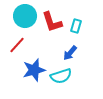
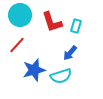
cyan circle: moved 5 px left, 1 px up
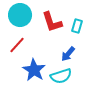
cyan rectangle: moved 1 px right
blue arrow: moved 2 px left, 1 px down
blue star: rotated 25 degrees counterclockwise
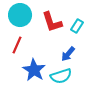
cyan rectangle: rotated 16 degrees clockwise
red line: rotated 18 degrees counterclockwise
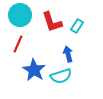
red line: moved 1 px right, 1 px up
blue arrow: rotated 126 degrees clockwise
